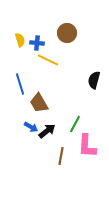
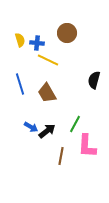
brown trapezoid: moved 8 px right, 10 px up
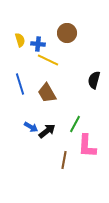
blue cross: moved 1 px right, 1 px down
brown line: moved 3 px right, 4 px down
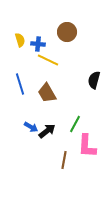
brown circle: moved 1 px up
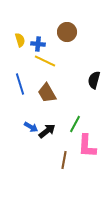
yellow line: moved 3 px left, 1 px down
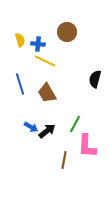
black semicircle: moved 1 px right, 1 px up
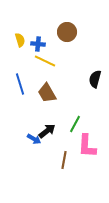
blue arrow: moved 3 px right, 12 px down
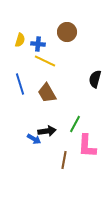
yellow semicircle: rotated 32 degrees clockwise
black arrow: rotated 30 degrees clockwise
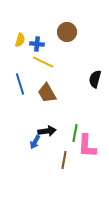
blue cross: moved 1 px left
yellow line: moved 2 px left, 1 px down
green line: moved 9 px down; rotated 18 degrees counterclockwise
blue arrow: moved 1 px right, 3 px down; rotated 88 degrees clockwise
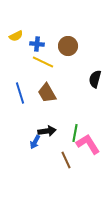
brown circle: moved 1 px right, 14 px down
yellow semicircle: moved 4 px left, 4 px up; rotated 48 degrees clockwise
blue line: moved 9 px down
pink L-shape: moved 1 px right, 2 px up; rotated 145 degrees clockwise
brown line: moved 2 px right; rotated 36 degrees counterclockwise
